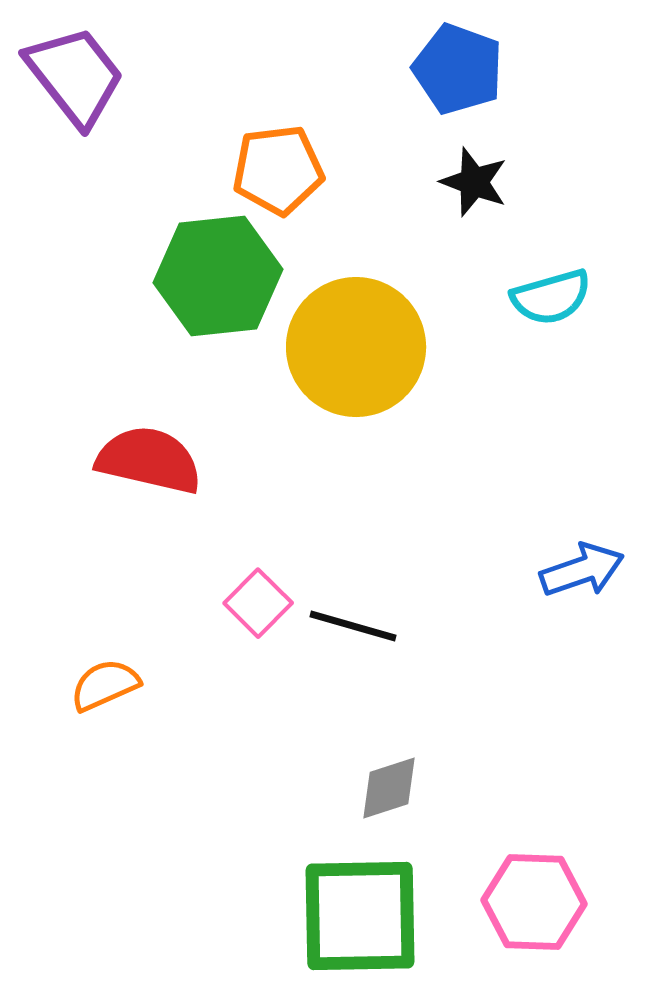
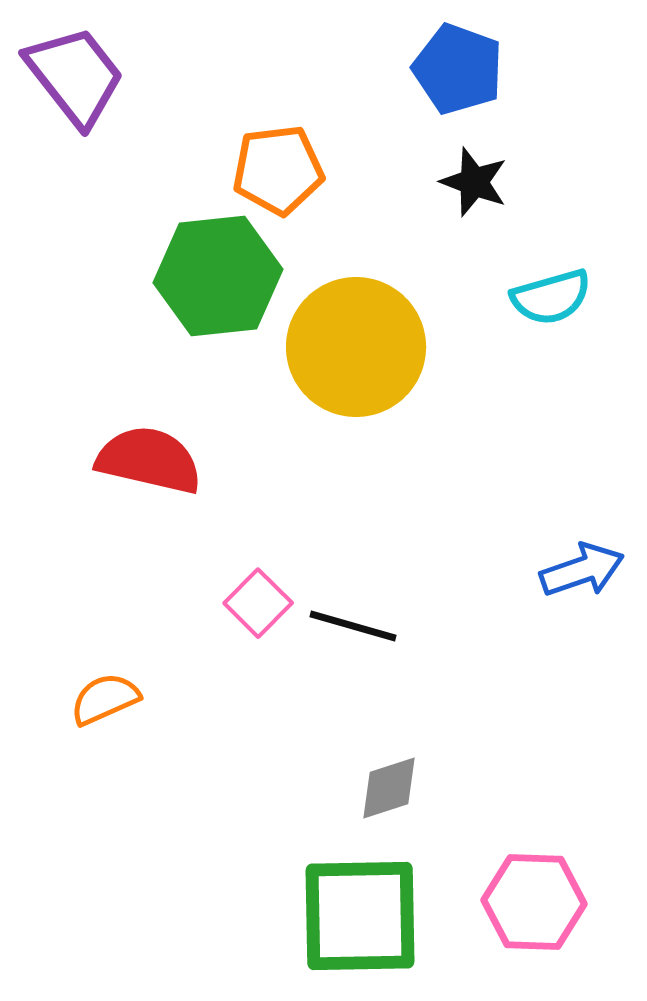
orange semicircle: moved 14 px down
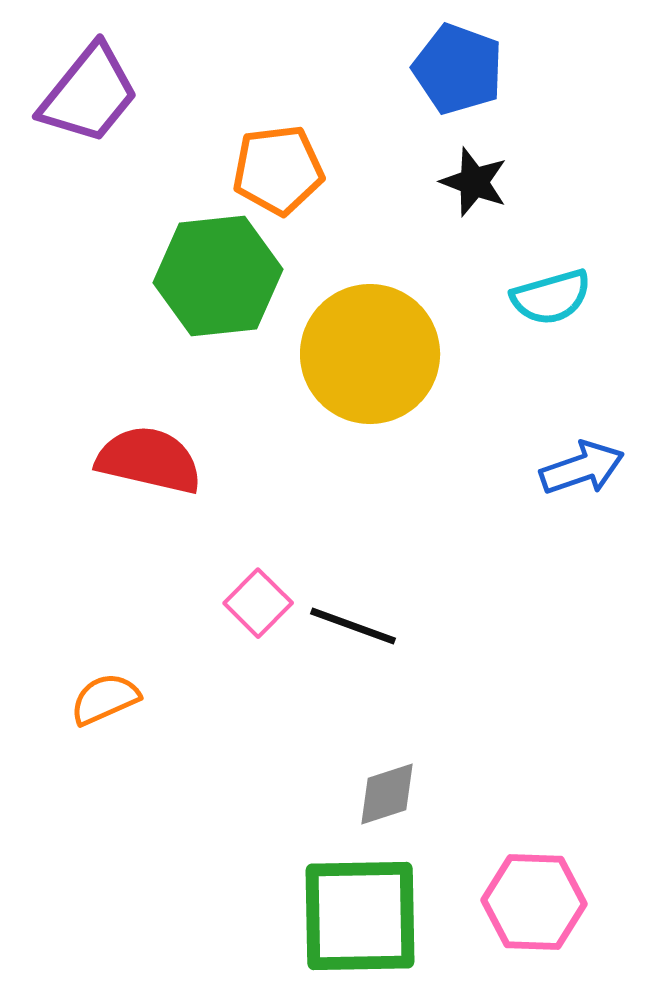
purple trapezoid: moved 14 px right, 18 px down; rotated 77 degrees clockwise
yellow circle: moved 14 px right, 7 px down
blue arrow: moved 102 px up
black line: rotated 4 degrees clockwise
gray diamond: moved 2 px left, 6 px down
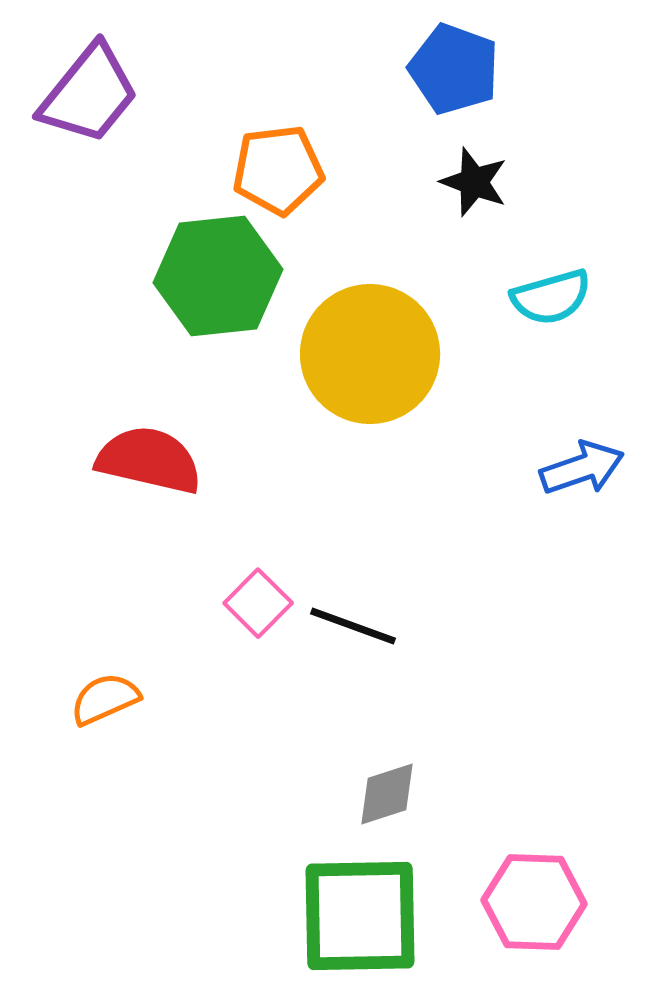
blue pentagon: moved 4 px left
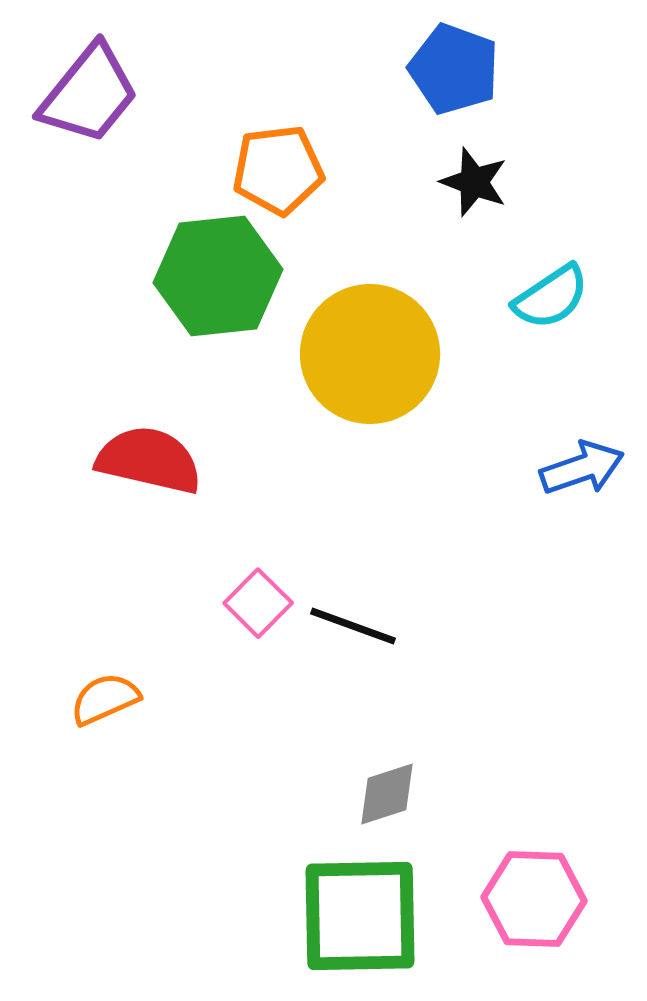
cyan semicircle: rotated 18 degrees counterclockwise
pink hexagon: moved 3 px up
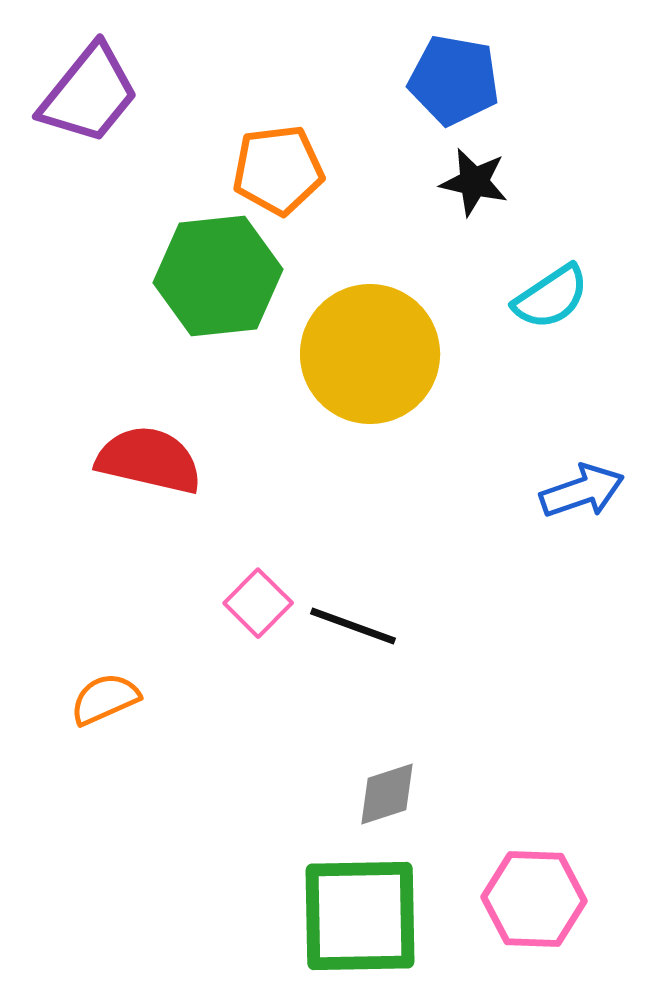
blue pentagon: moved 11 px down; rotated 10 degrees counterclockwise
black star: rotated 8 degrees counterclockwise
blue arrow: moved 23 px down
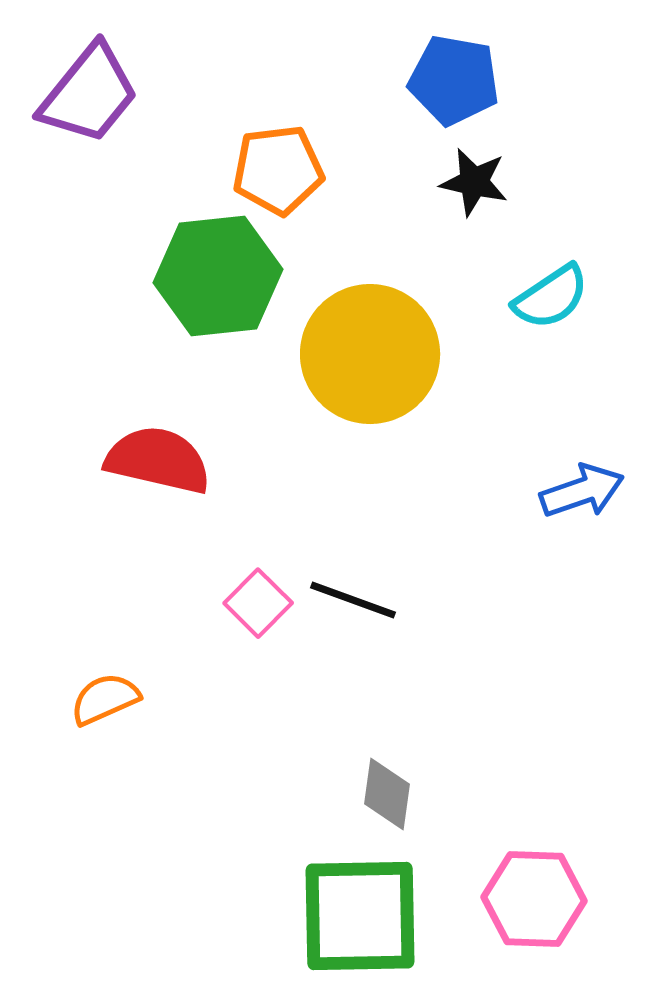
red semicircle: moved 9 px right
black line: moved 26 px up
gray diamond: rotated 64 degrees counterclockwise
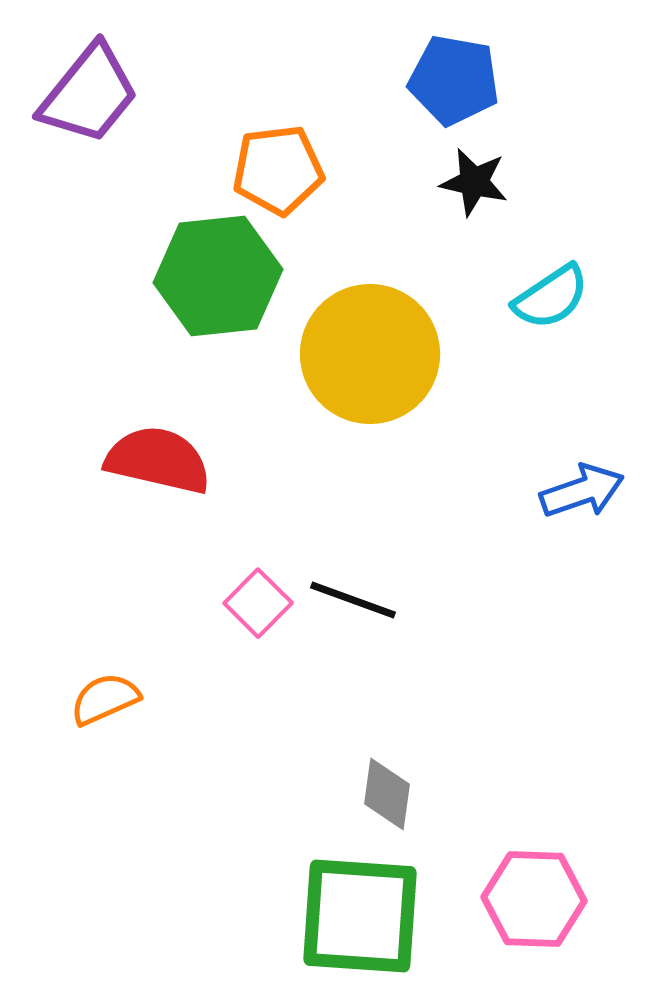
green square: rotated 5 degrees clockwise
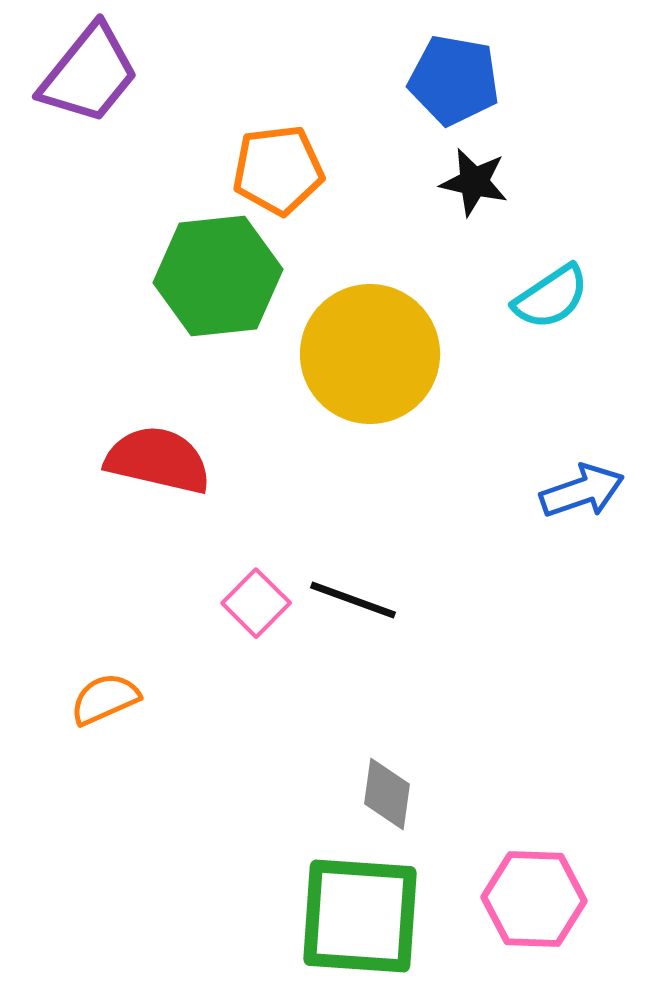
purple trapezoid: moved 20 px up
pink square: moved 2 px left
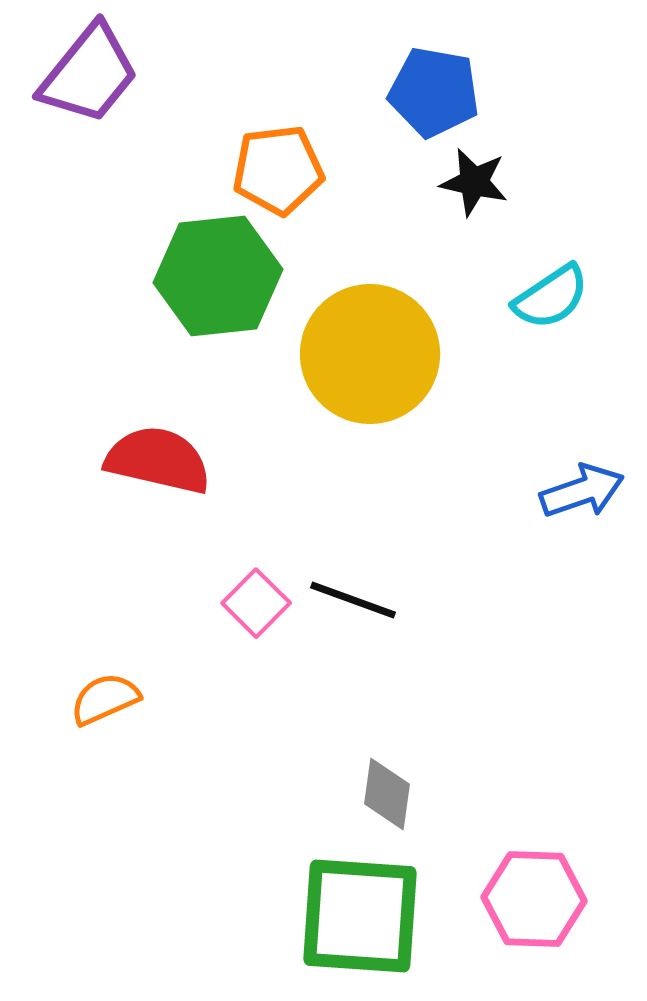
blue pentagon: moved 20 px left, 12 px down
